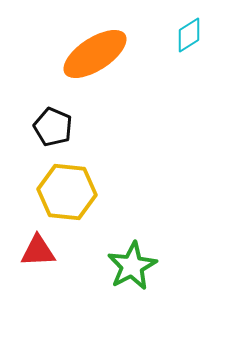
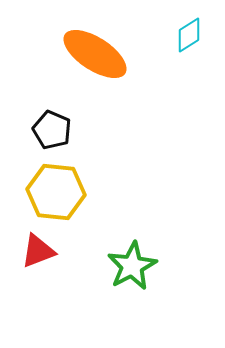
orange ellipse: rotated 66 degrees clockwise
black pentagon: moved 1 px left, 3 px down
yellow hexagon: moved 11 px left
red triangle: rotated 18 degrees counterclockwise
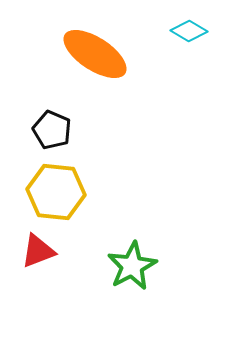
cyan diamond: moved 4 px up; rotated 63 degrees clockwise
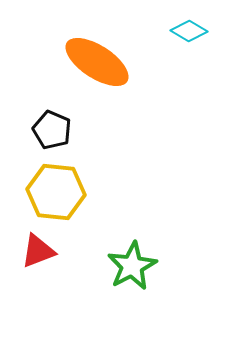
orange ellipse: moved 2 px right, 8 px down
